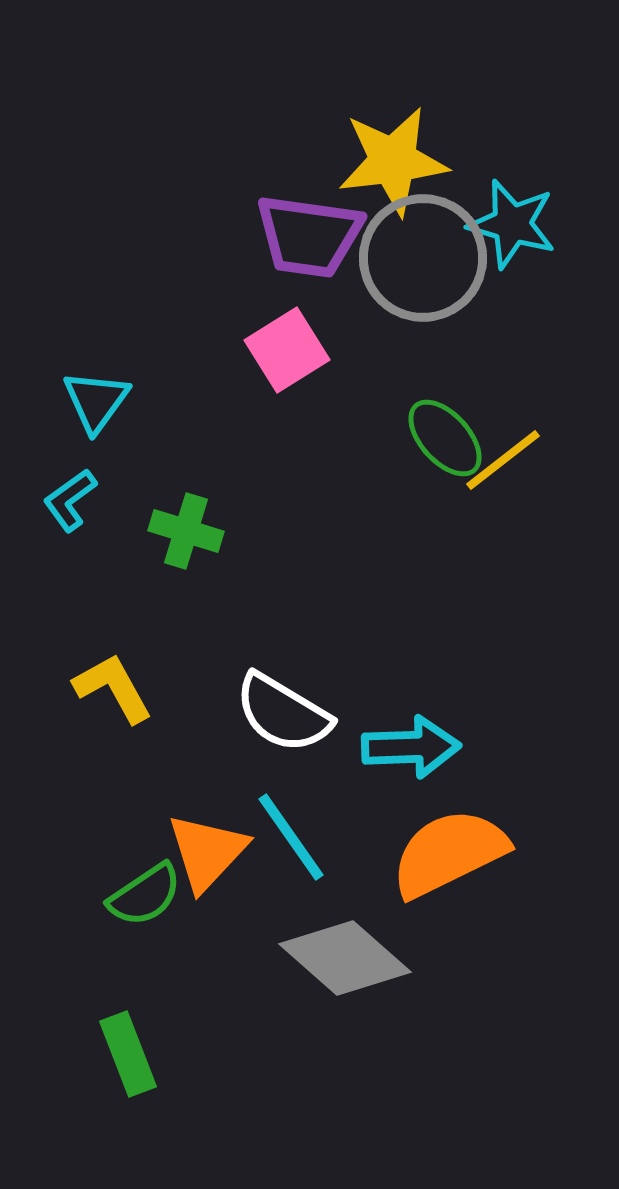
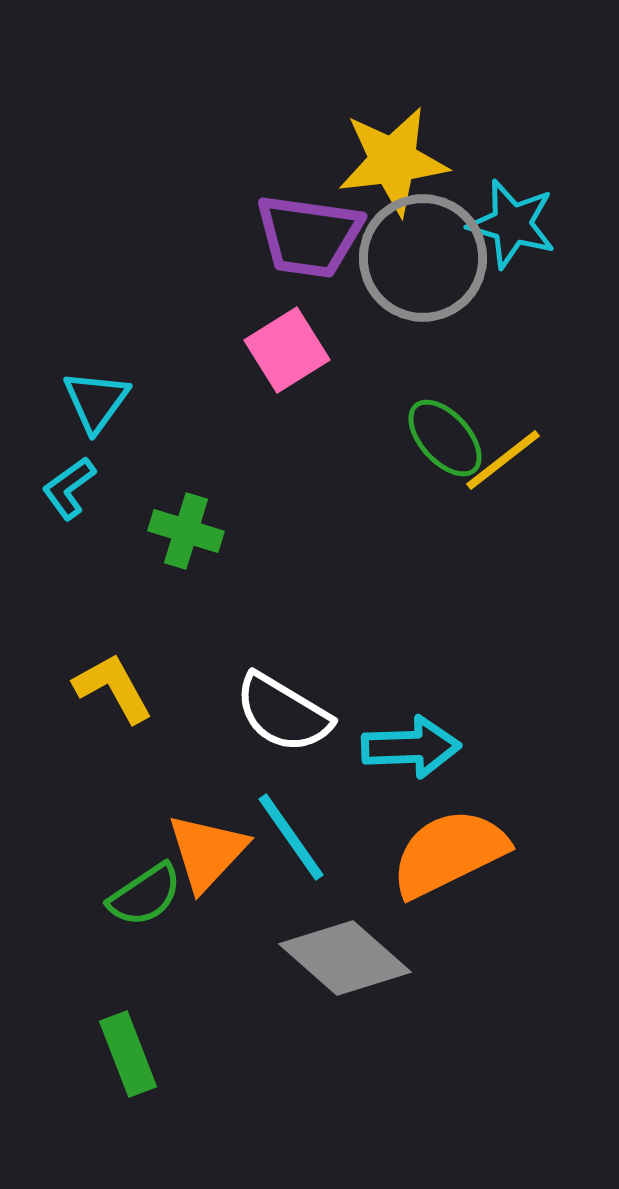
cyan L-shape: moved 1 px left, 12 px up
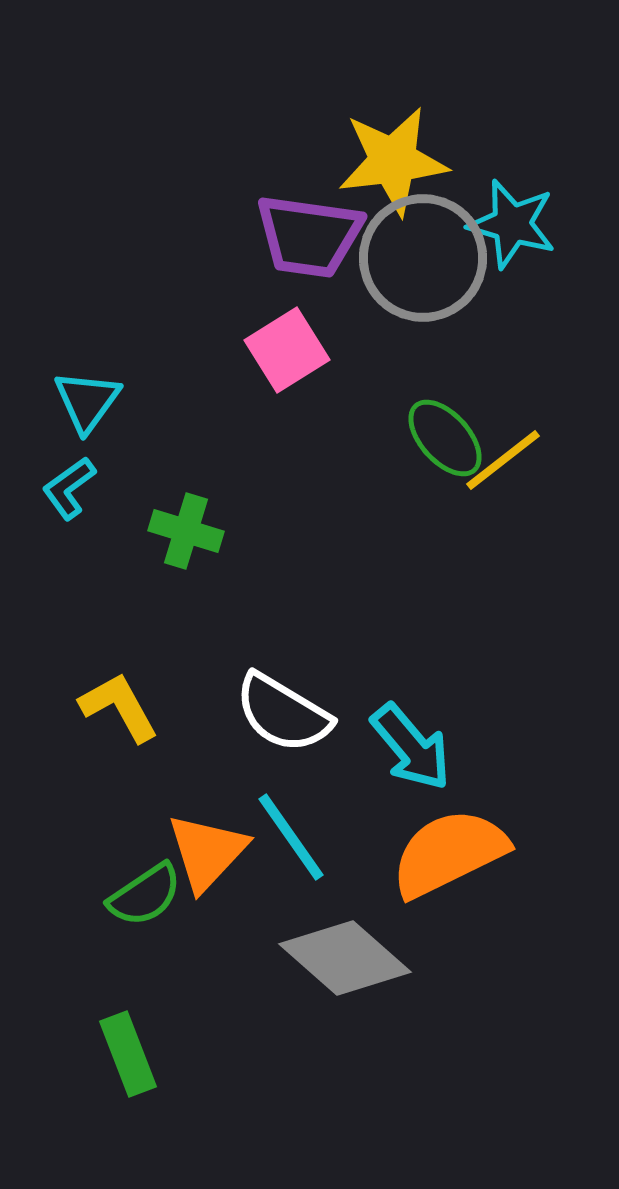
cyan triangle: moved 9 px left
yellow L-shape: moved 6 px right, 19 px down
cyan arrow: rotated 52 degrees clockwise
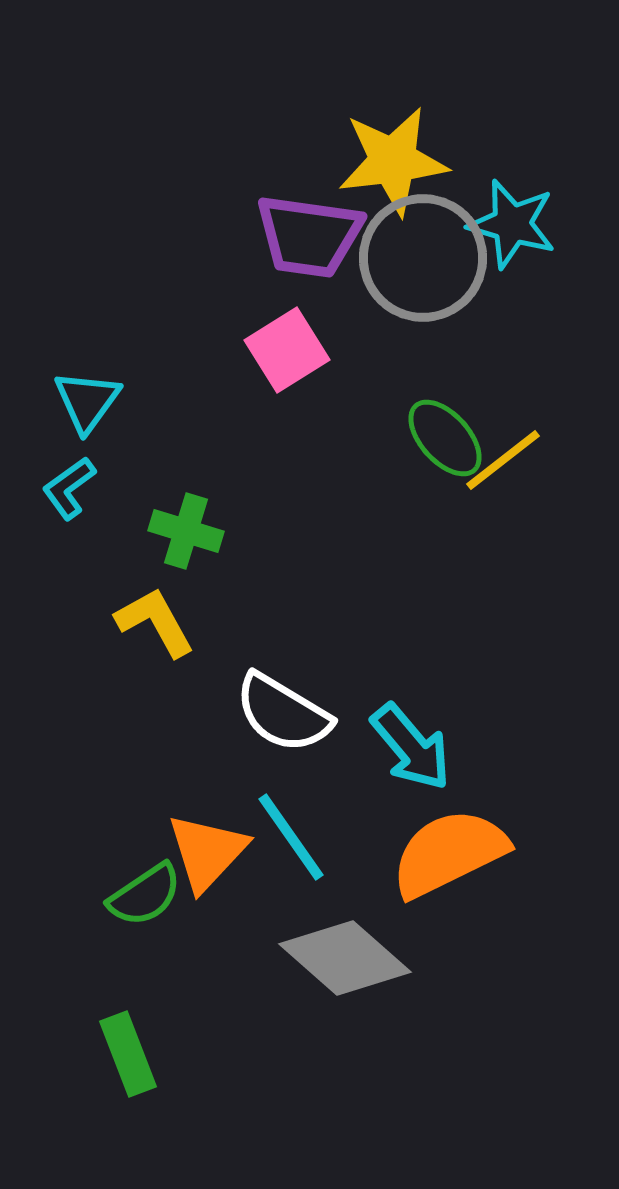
yellow L-shape: moved 36 px right, 85 px up
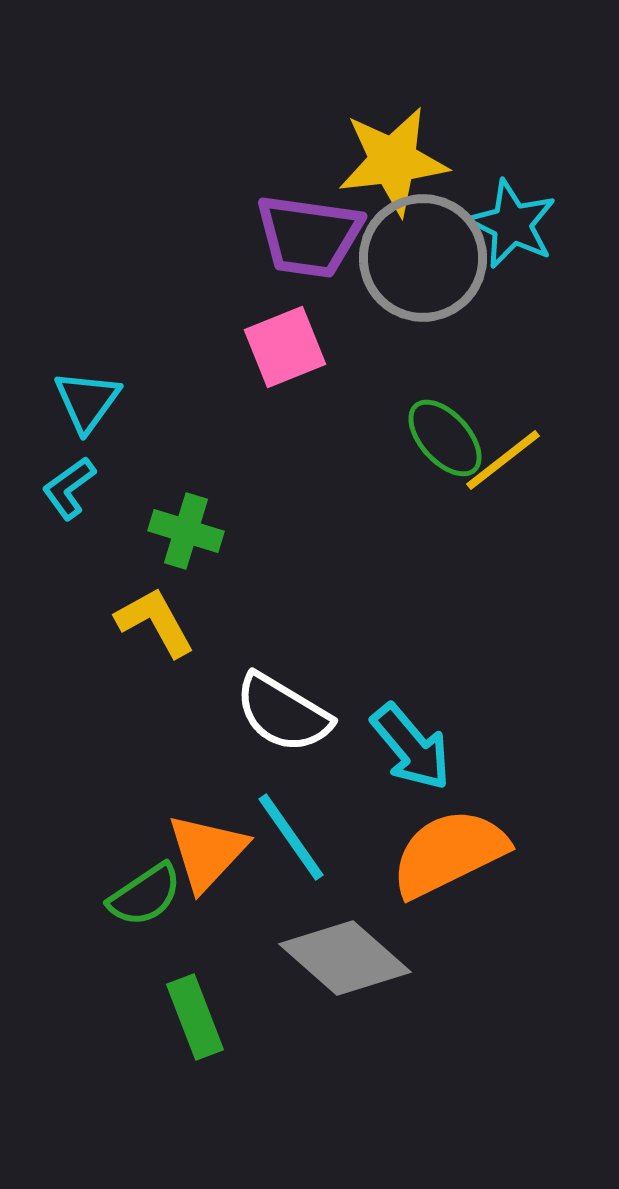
cyan star: rotated 10 degrees clockwise
pink square: moved 2 px left, 3 px up; rotated 10 degrees clockwise
green rectangle: moved 67 px right, 37 px up
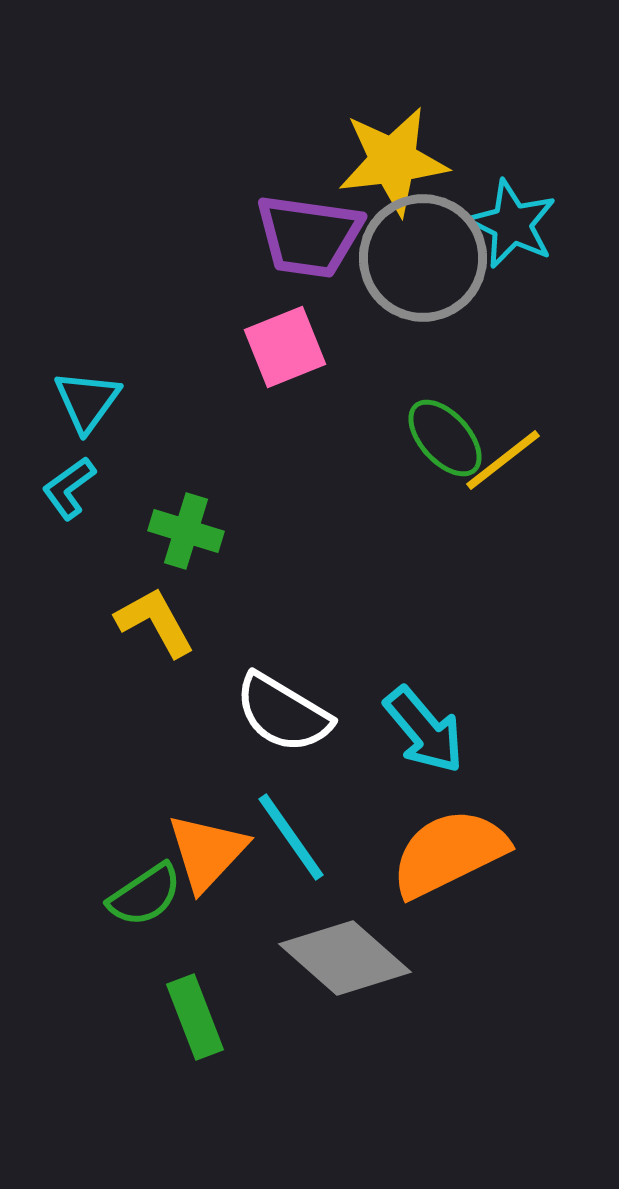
cyan arrow: moved 13 px right, 17 px up
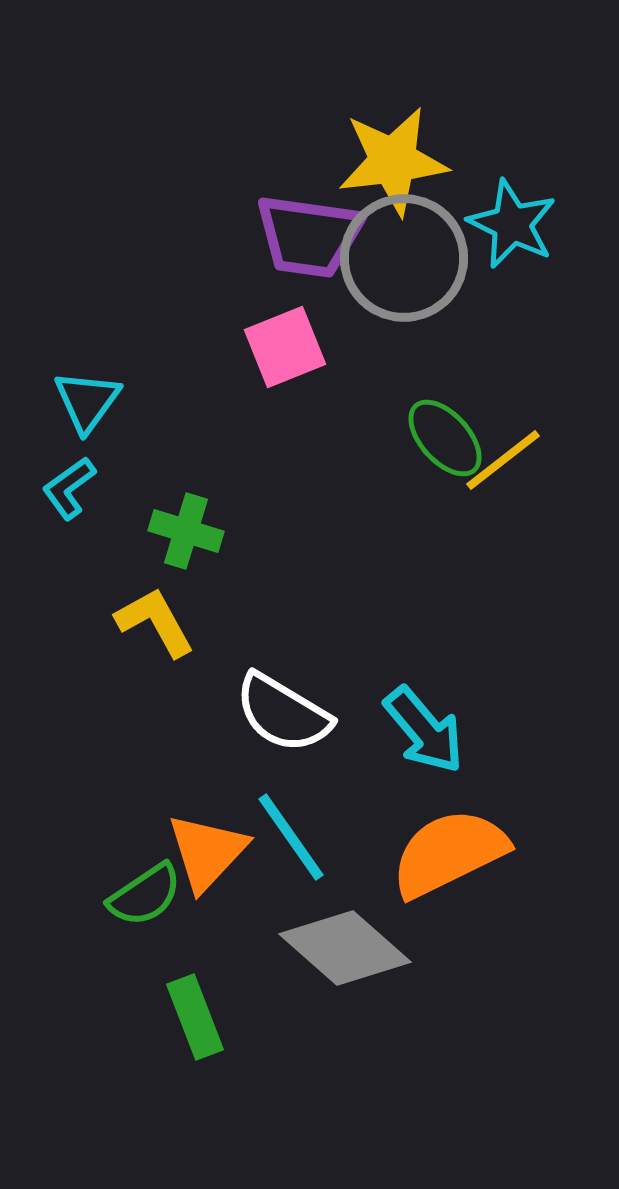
gray circle: moved 19 px left
gray diamond: moved 10 px up
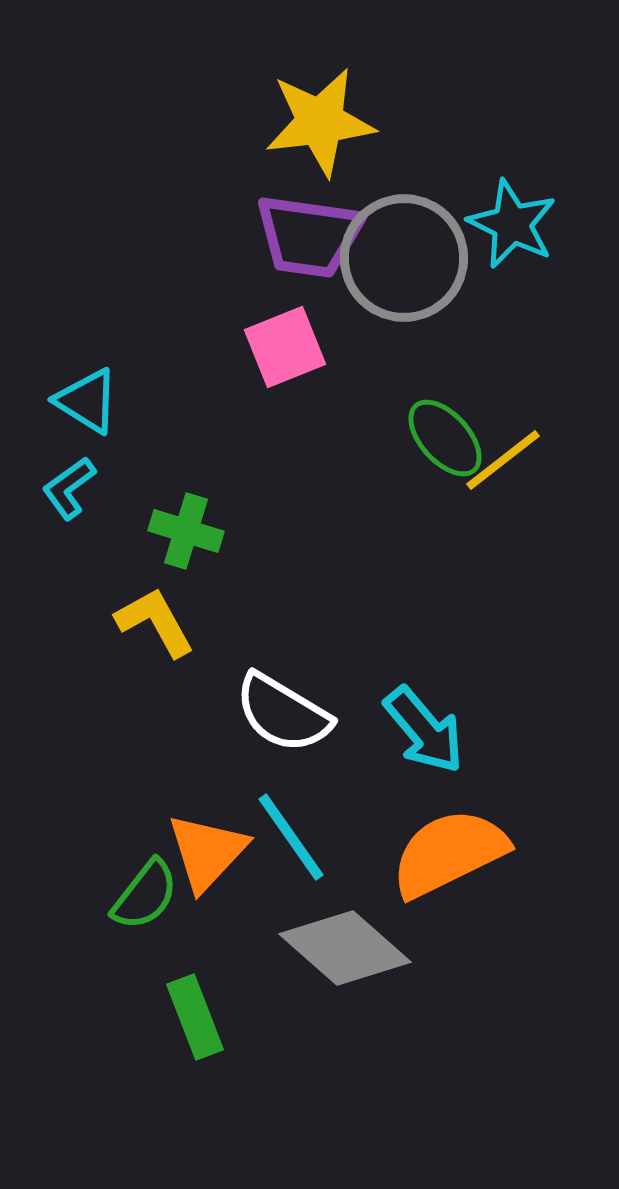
yellow star: moved 73 px left, 39 px up
cyan triangle: rotated 34 degrees counterclockwise
green semicircle: rotated 18 degrees counterclockwise
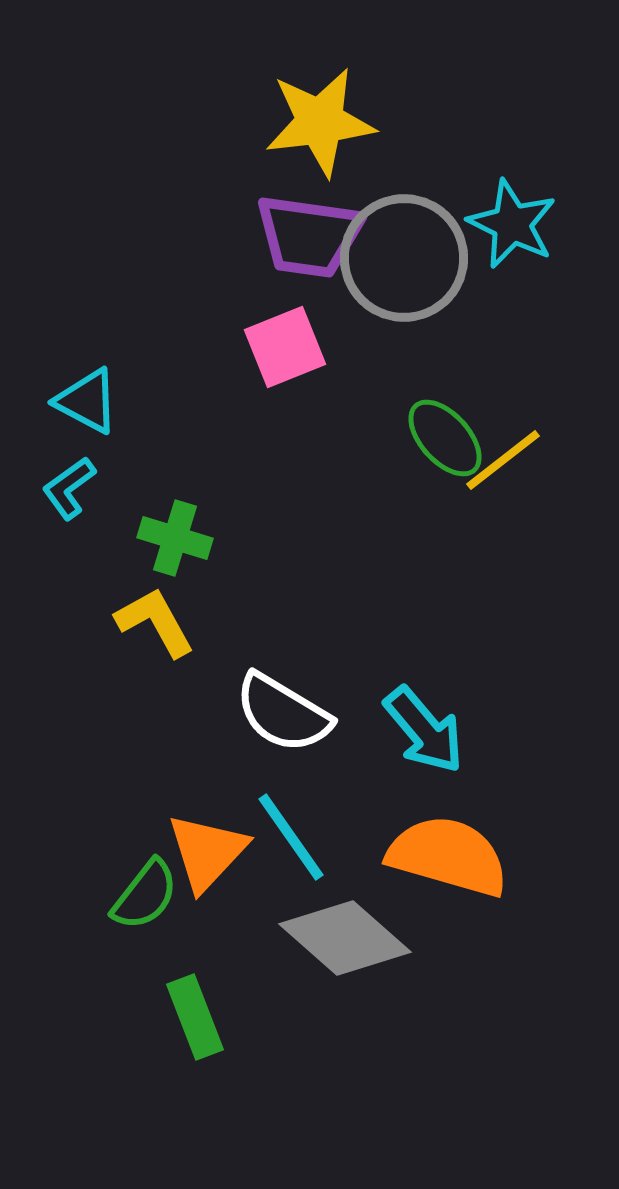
cyan triangle: rotated 4 degrees counterclockwise
green cross: moved 11 px left, 7 px down
orange semicircle: moved 1 px left, 3 px down; rotated 42 degrees clockwise
gray diamond: moved 10 px up
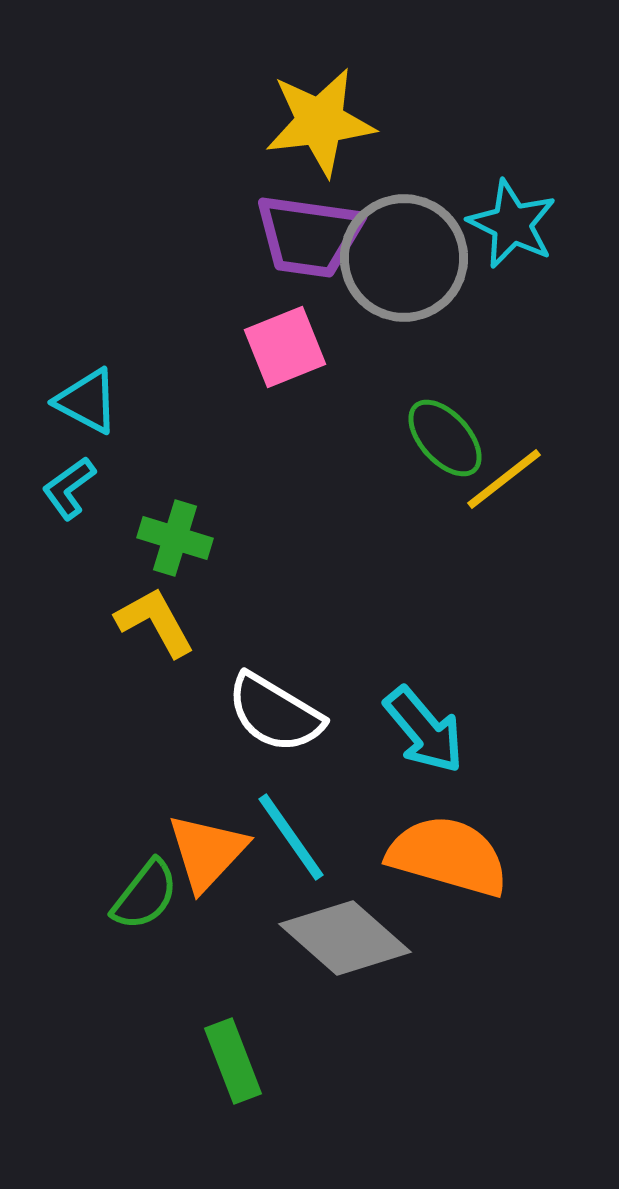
yellow line: moved 1 px right, 19 px down
white semicircle: moved 8 px left
green rectangle: moved 38 px right, 44 px down
